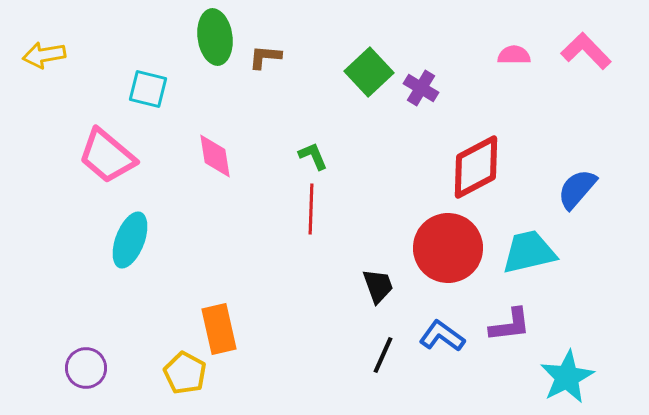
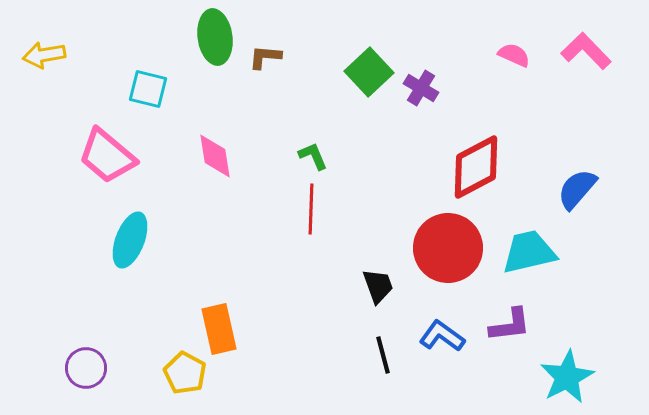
pink semicircle: rotated 24 degrees clockwise
black line: rotated 39 degrees counterclockwise
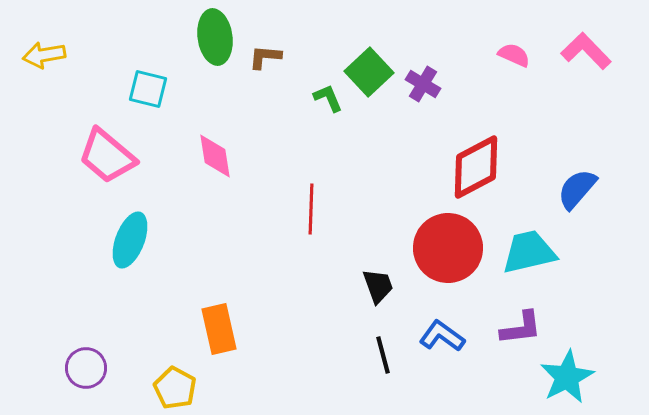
purple cross: moved 2 px right, 4 px up
green L-shape: moved 15 px right, 58 px up
purple L-shape: moved 11 px right, 3 px down
yellow pentagon: moved 10 px left, 15 px down
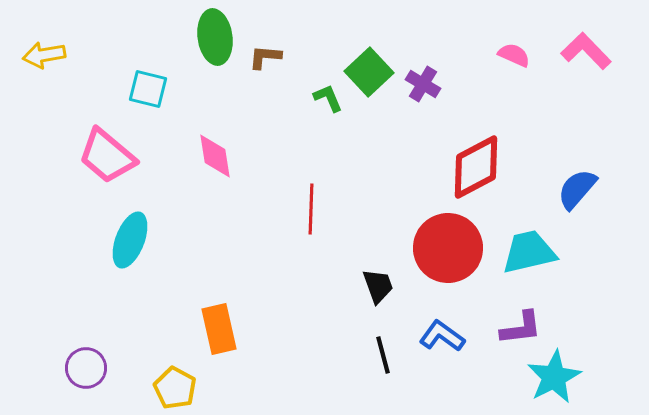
cyan star: moved 13 px left
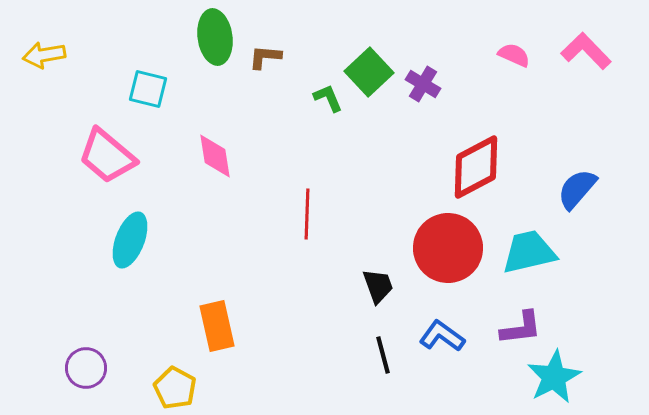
red line: moved 4 px left, 5 px down
orange rectangle: moved 2 px left, 3 px up
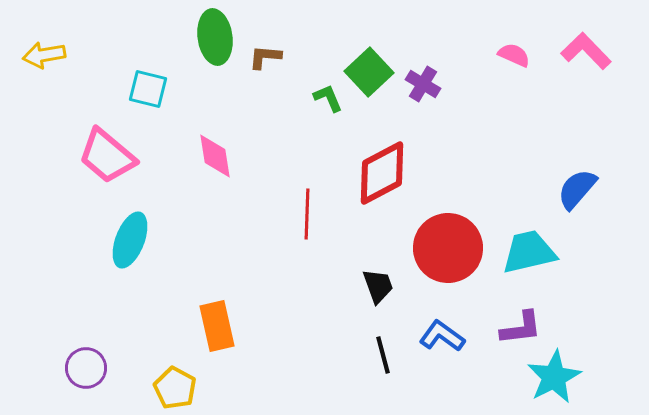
red diamond: moved 94 px left, 6 px down
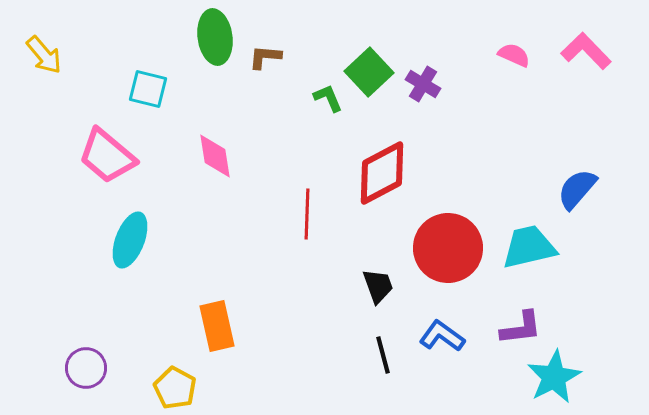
yellow arrow: rotated 120 degrees counterclockwise
cyan trapezoid: moved 5 px up
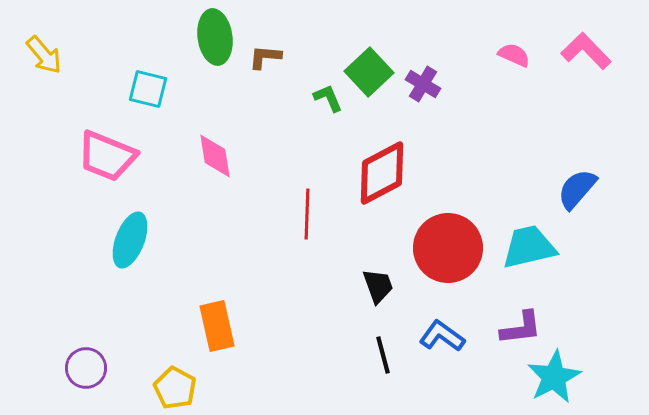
pink trapezoid: rotated 18 degrees counterclockwise
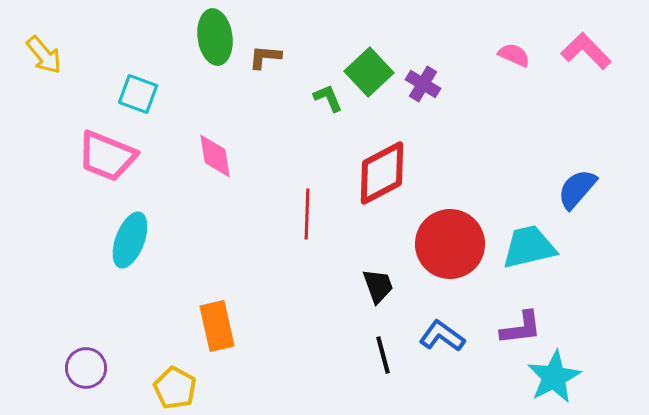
cyan square: moved 10 px left, 5 px down; rotated 6 degrees clockwise
red circle: moved 2 px right, 4 px up
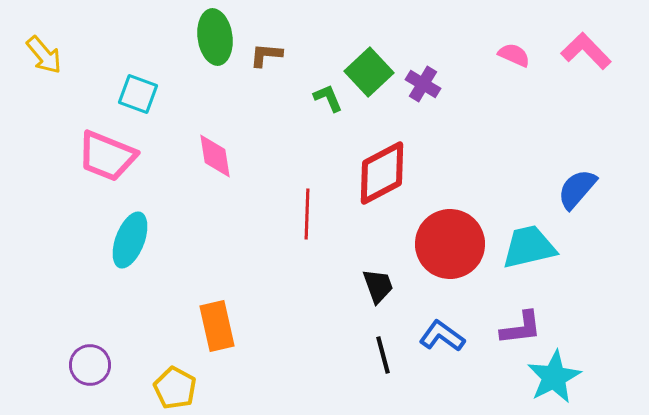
brown L-shape: moved 1 px right, 2 px up
purple circle: moved 4 px right, 3 px up
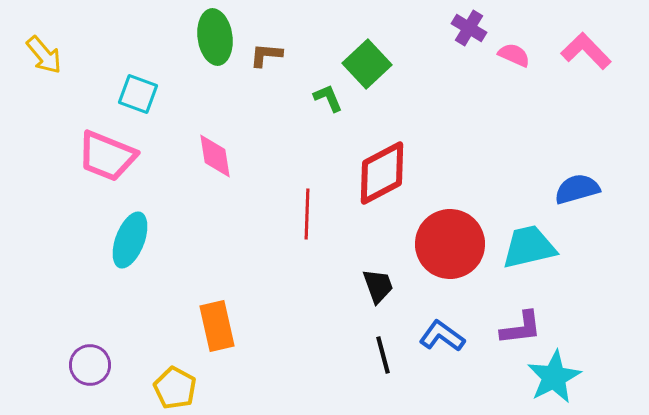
green square: moved 2 px left, 8 px up
purple cross: moved 46 px right, 56 px up
blue semicircle: rotated 33 degrees clockwise
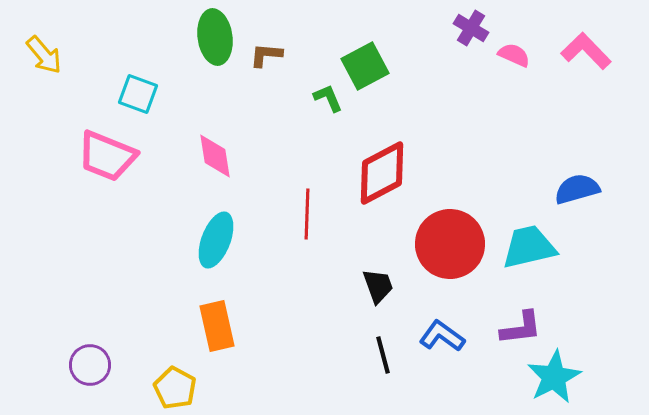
purple cross: moved 2 px right
green square: moved 2 px left, 2 px down; rotated 15 degrees clockwise
cyan ellipse: moved 86 px right
